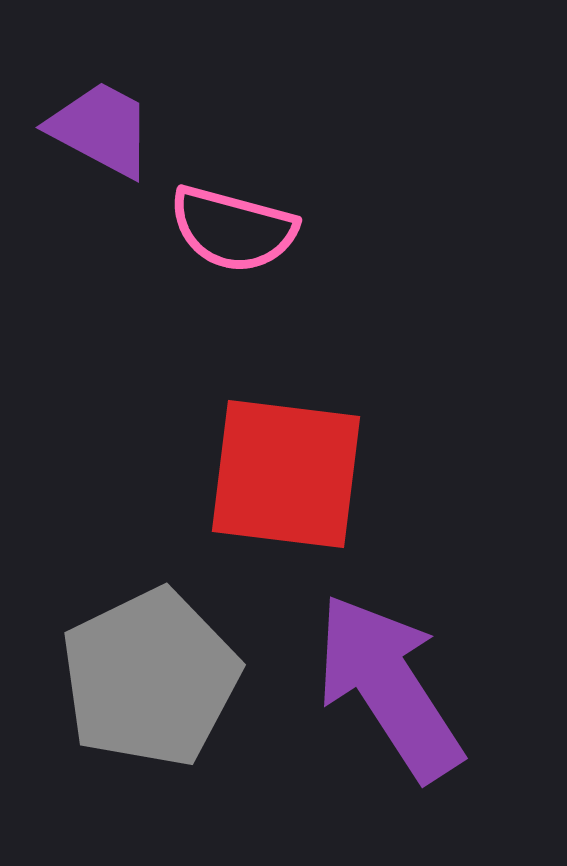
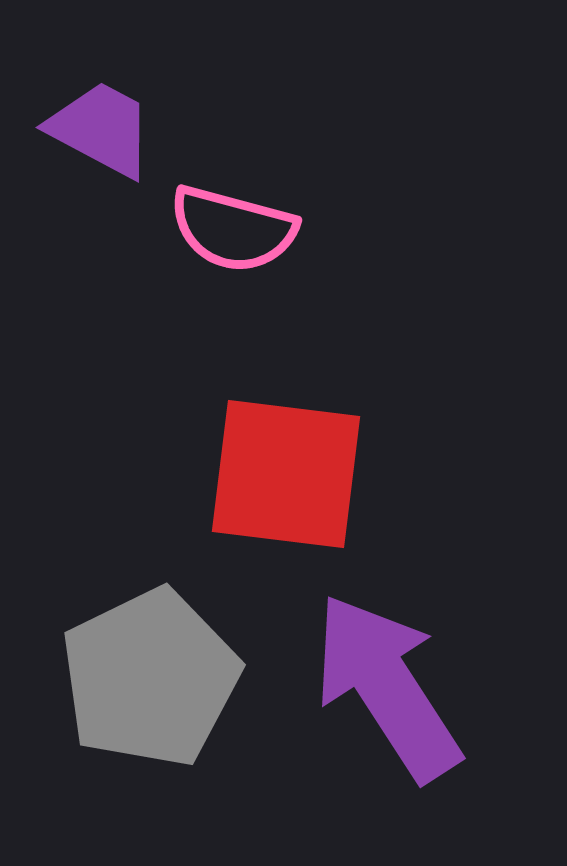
purple arrow: moved 2 px left
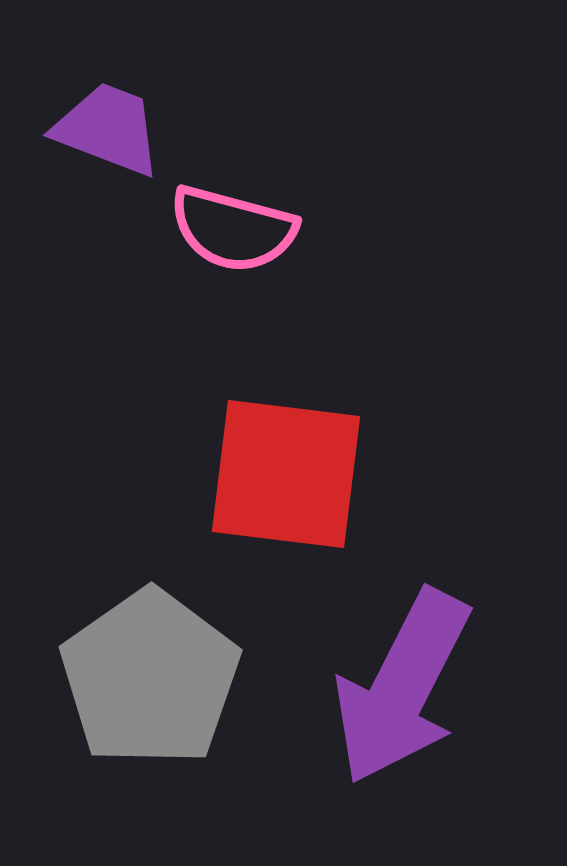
purple trapezoid: moved 7 px right; rotated 7 degrees counterclockwise
gray pentagon: rotated 9 degrees counterclockwise
purple arrow: moved 15 px right; rotated 120 degrees counterclockwise
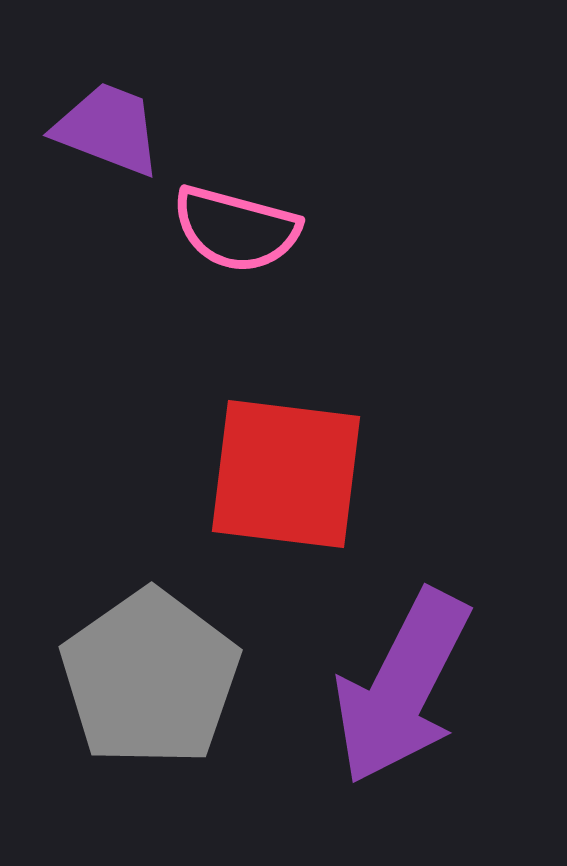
pink semicircle: moved 3 px right
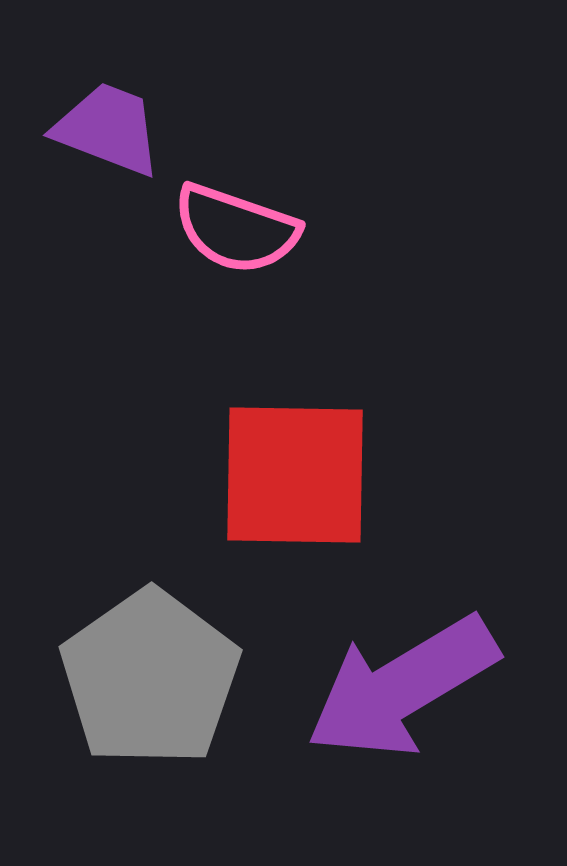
pink semicircle: rotated 4 degrees clockwise
red square: moved 9 px right, 1 px down; rotated 6 degrees counterclockwise
purple arrow: rotated 32 degrees clockwise
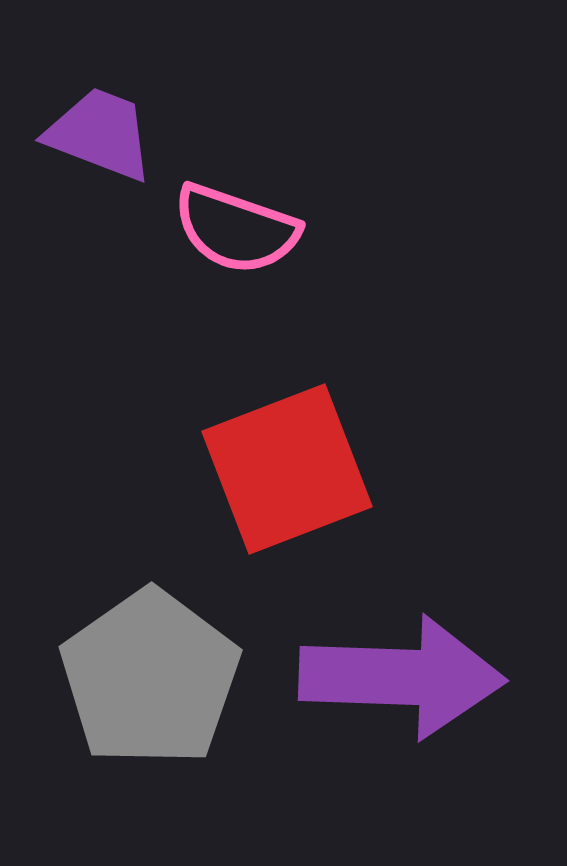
purple trapezoid: moved 8 px left, 5 px down
red square: moved 8 px left, 6 px up; rotated 22 degrees counterclockwise
purple arrow: moved 10 px up; rotated 147 degrees counterclockwise
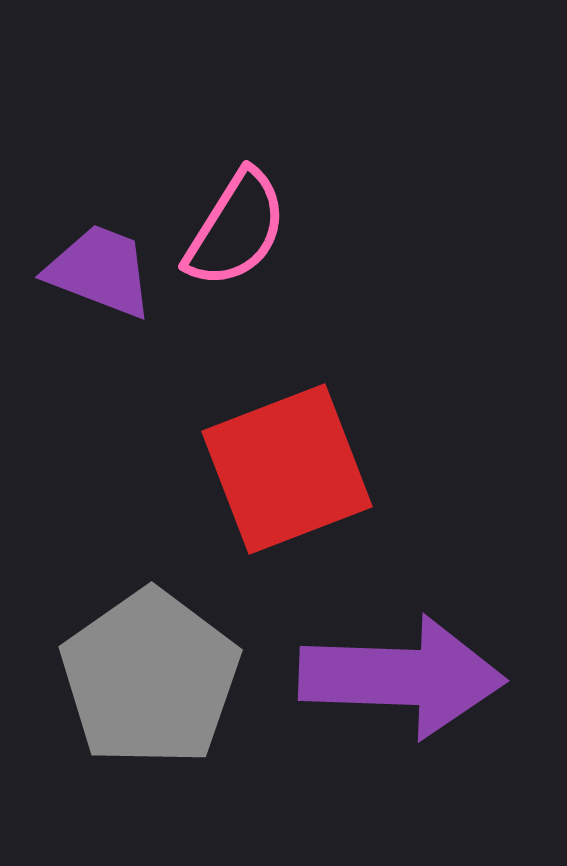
purple trapezoid: moved 137 px down
pink semicircle: rotated 77 degrees counterclockwise
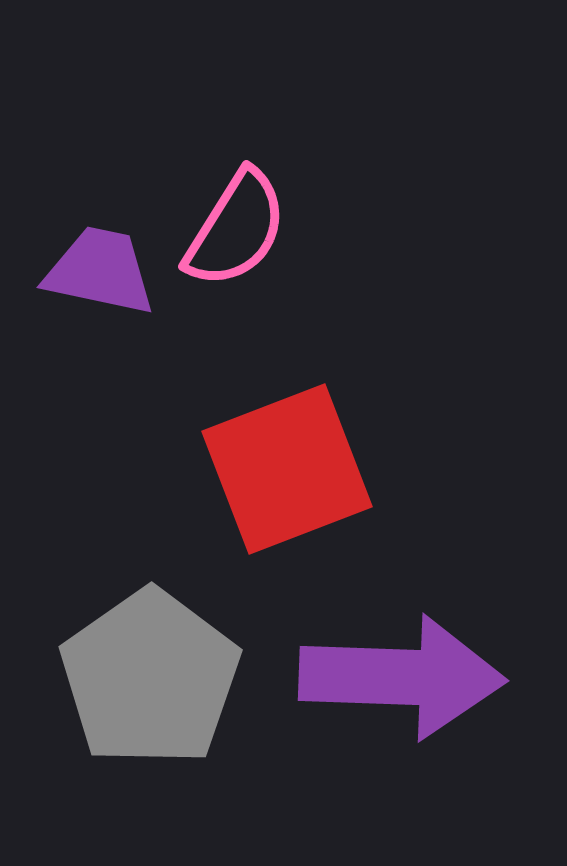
purple trapezoid: rotated 9 degrees counterclockwise
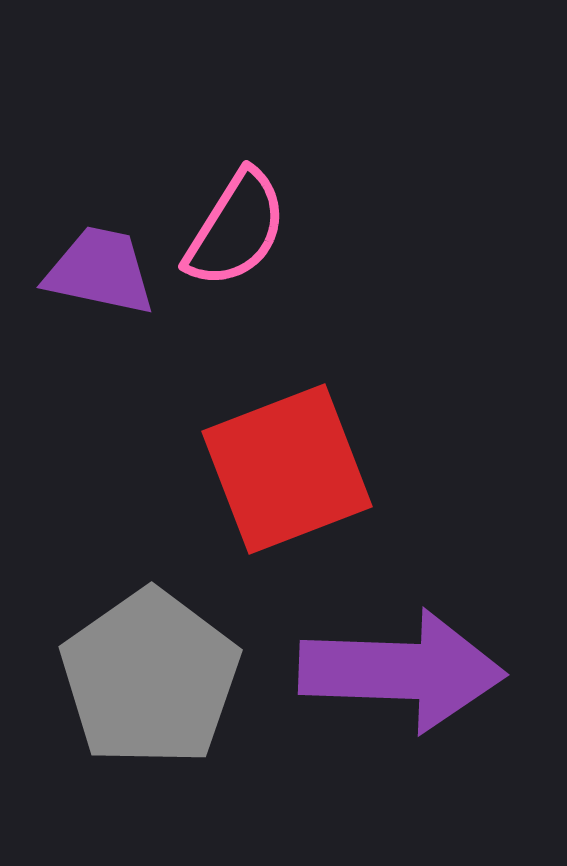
purple arrow: moved 6 px up
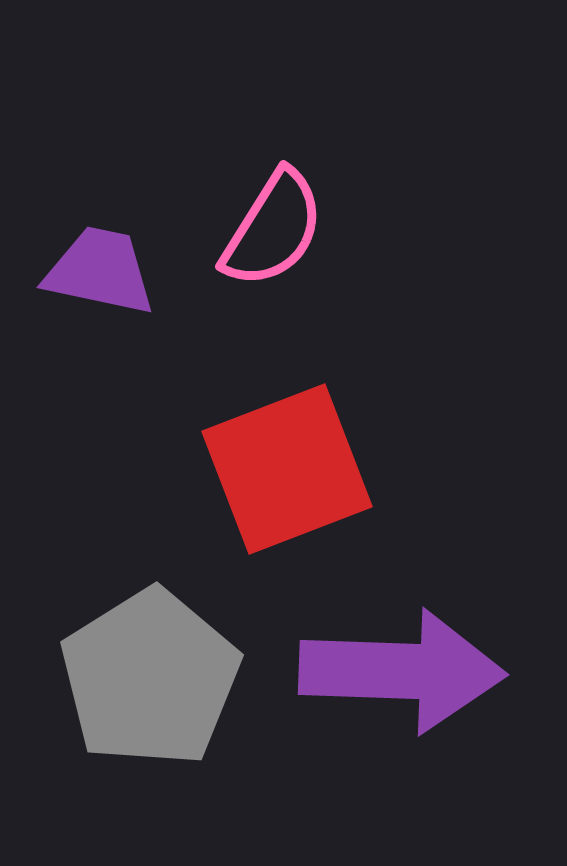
pink semicircle: moved 37 px right
gray pentagon: rotated 3 degrees clockwise
